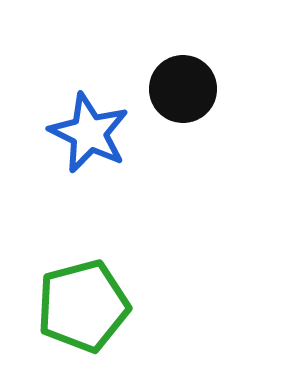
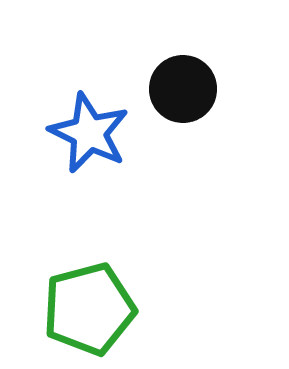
green pentagon: moved 6 px right, 3 px down
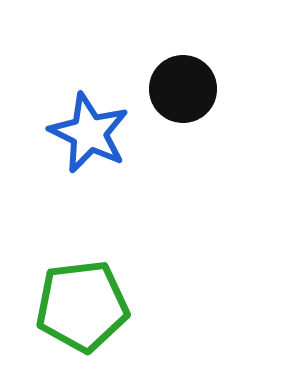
green pentagon: moved 7 px left, 3 px up; rotated 8 degrees clockwise
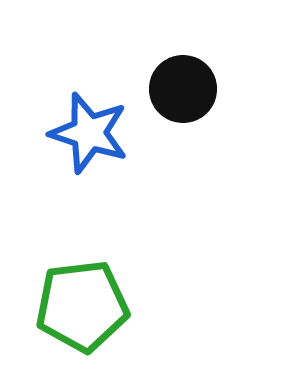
blue star: rotated 8 degrees counterclockwise
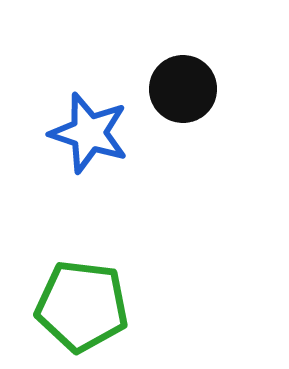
green pentagon: rotated 14 degrees clockwise
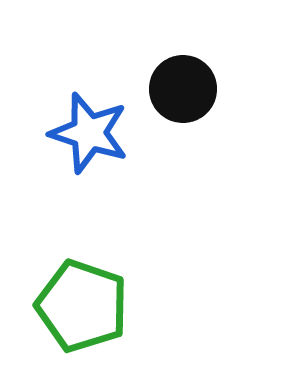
green pentagon: rotated 12 degrees clockwise
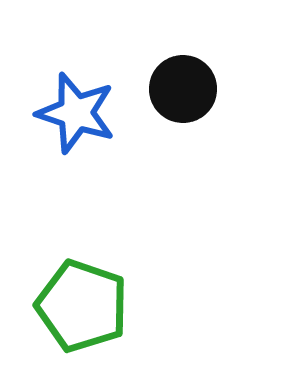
blue star: moved 13 px left, 20 px up
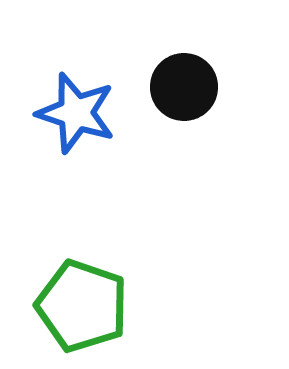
black circle: moved 1 px right, 2 px up
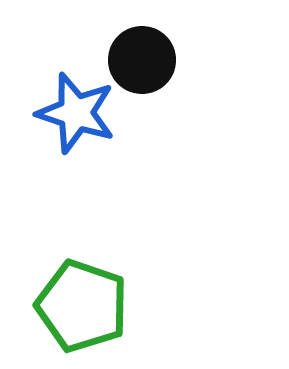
black circle: moved 42 px left, 27 px up
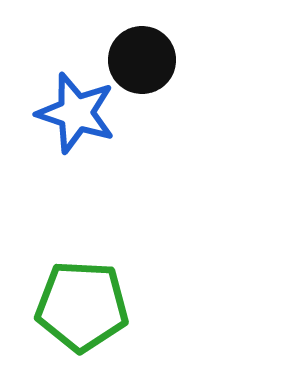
green pentagon: rotated 16 degrees counterclockwise
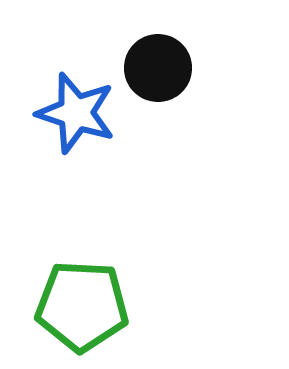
black circle: moved 16 px right, 8 px down
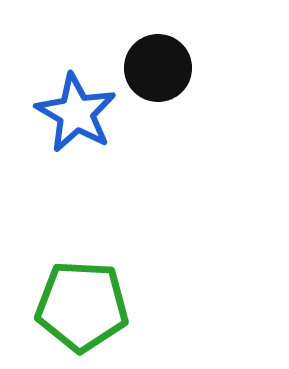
blue star: rotated 12 degrees clockwise
